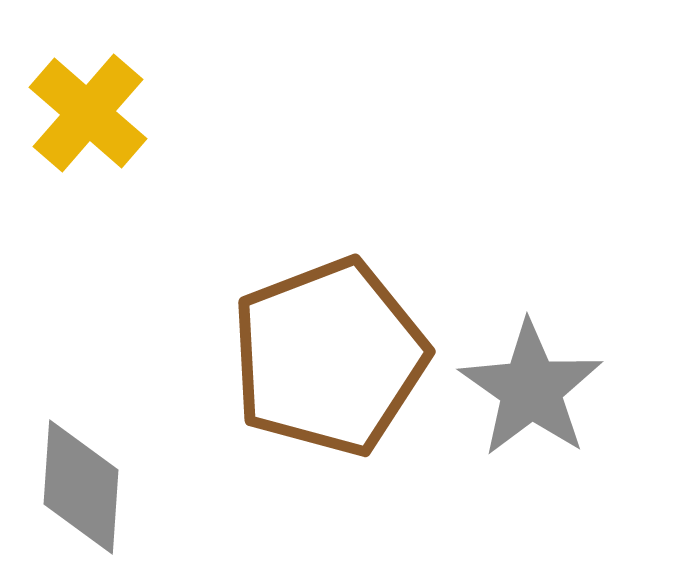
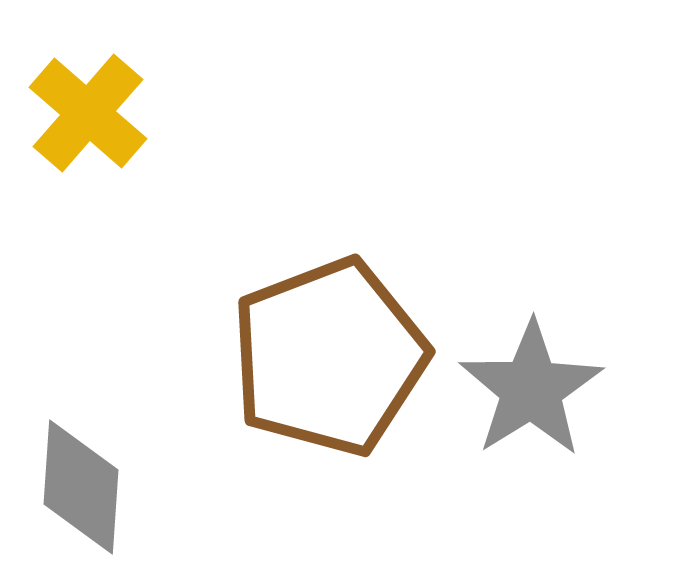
gray star: rotated 5 degrees clockwise
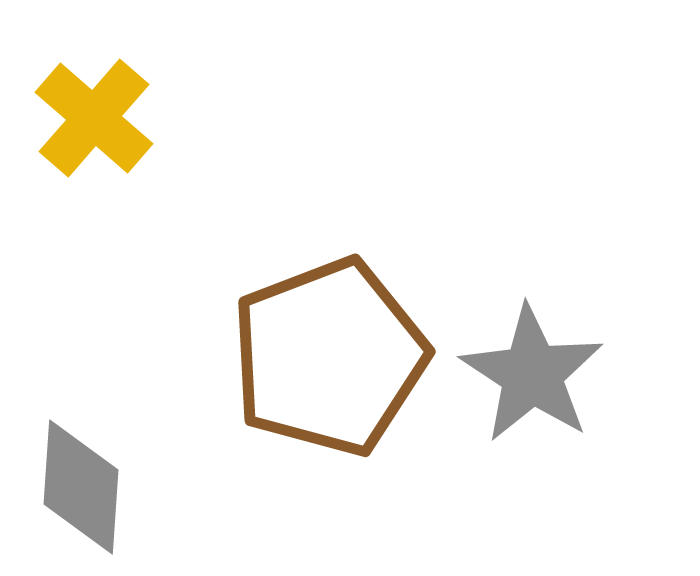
yellow cross: moved 6 px right, 5 px down
gray star: moved 1 px right, 15 px up; rotated 7 degrees counterclockwise
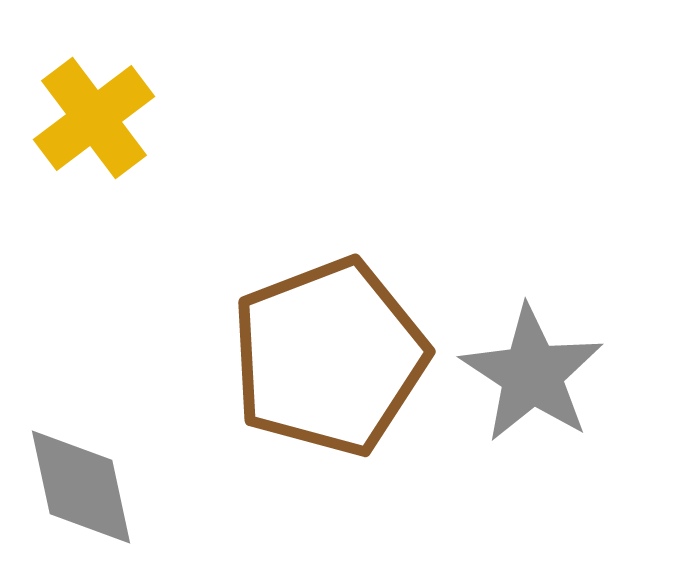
yellow cross: rotated 12 degrees clockwise
gray diamond: rotated 16 degrees counterclockwise
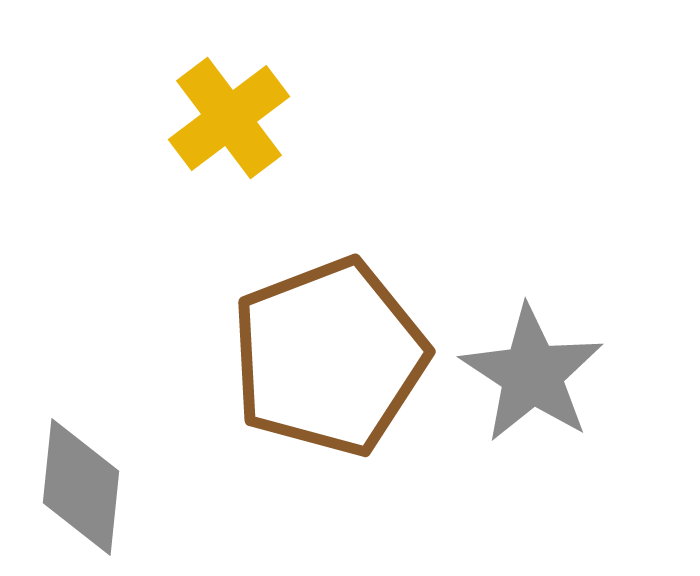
yellow cross: moved 135 px right
gray diamond: rotated 18 degrees clockwise
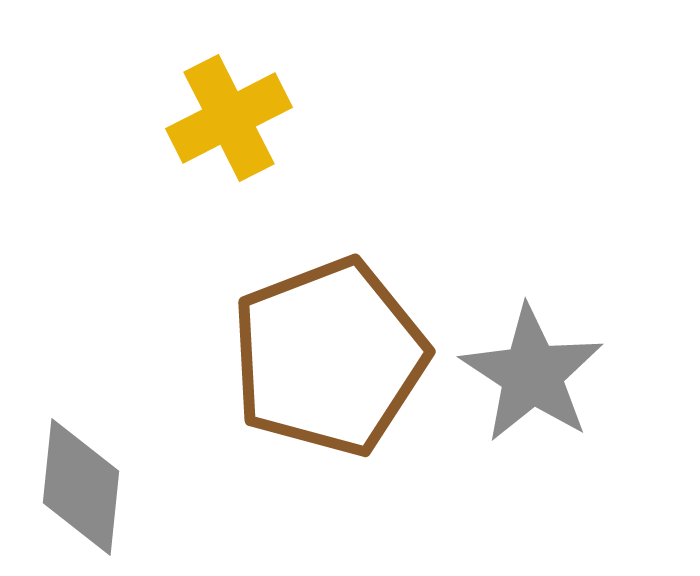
yellow cross: rotated 10 degrees clockwise
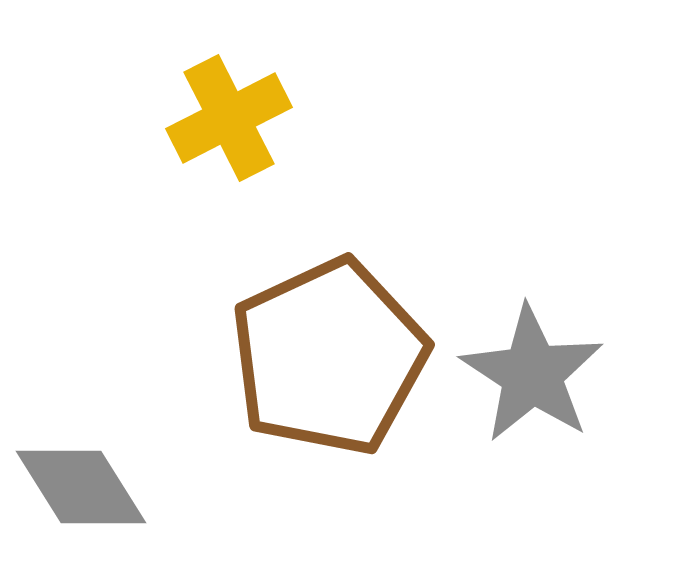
brown pentagon: rotated 4 degrees counterclockwise
gray diamond: rotated 38 degrees counterclockwise
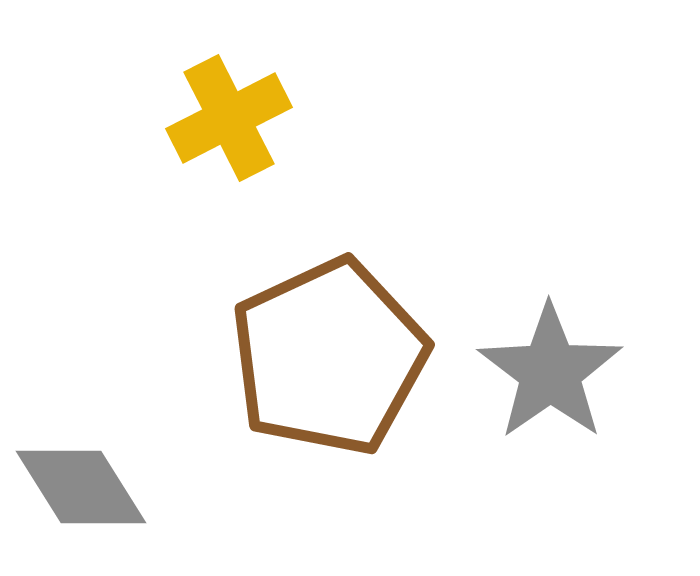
gray star: moved 18 px right, 2 px up; rotated 4 degrees clockwise
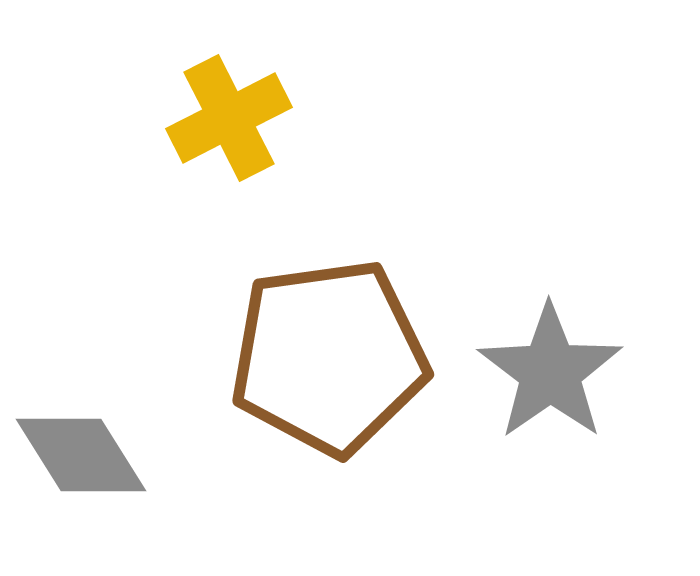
brown pentagon: rotated 17 degrees clockwise
gray diamond: moved 32 px up
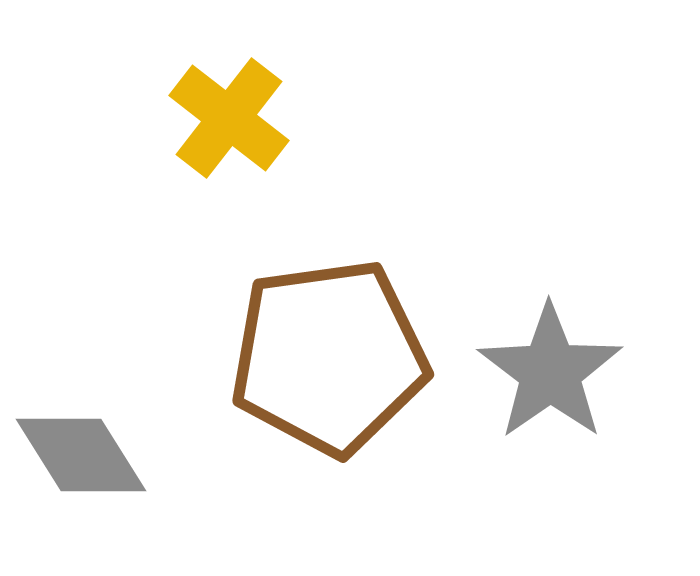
yellow cross: rotated 25 degrees counterclockwise
